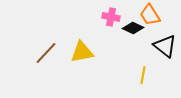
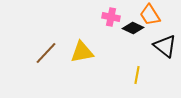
yellow line: moved 6 px left
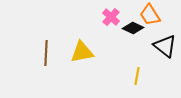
pink cross: rotated 30 degrees clockwise
brown line: rotated 40 degrees counterclockwise
yellow line: moved 1 px down
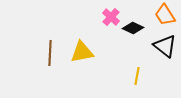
orange trapezoid: moved 15 px right
brown line: moved 4 px right
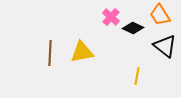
orange trapezoid: moved 5 px left
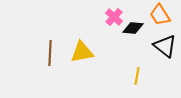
pink cross: moved 3 px right
black diamond: rotated 20 degrees counterclockwise
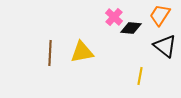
orange trapezoid: rotated 65 degrees clockwise
black diamond: moved 2 px left
yellow line: moved 3 px right
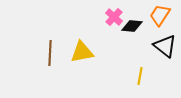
black diamond: moved 1 px right, 2 px up
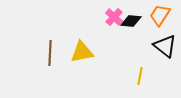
black diamond: moved 1 px left, 5 px up
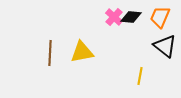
orange trapezoid: moved 2 px down; rotated 10 degrees counterclockwise
black diamond: moved 4 px up
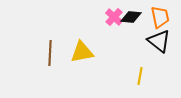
orange trapezoid: rotated 145 degrees clockwise
black triangle: moved 6 px left, 5 px up
